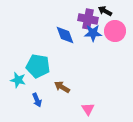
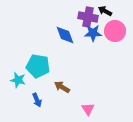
purple cross: moved 2 px up
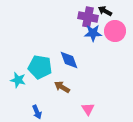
blue diamond: moved 4 px right, 25 px down
cyan pentagon: moved 2 px right, 1 px down
blue arrow: moved 12 px down
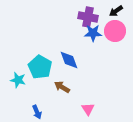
black arrow: moved 11 px right; rotated 64 degrees counterclockwise
cyan pentagon: rotated 20 degrees clockwise
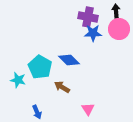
black arrow: rotated 120 degrees clockwise
pink circle: moved 4 px right, 2 px up
blue diamond: rotated 25 degrees counterclockwise
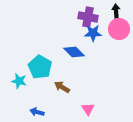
blue diamond: moved 5 px right, 8 px up
cyan star: moved 1 px right, 1 px down
blue arrow: rotated 128 degrees clockwise
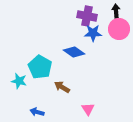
purple cross: moved 1 px left, 1 px up
blue diamond: rotated 10 degrees counterclockwise
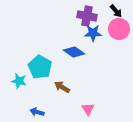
black arrow: rotated 144 degrees clockwise
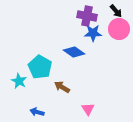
cyan star: rotated 14 degrees clockwise
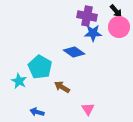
pink circle: moved 2 px up
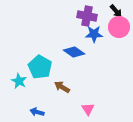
blue star: moved 1 px right, 1 px down
